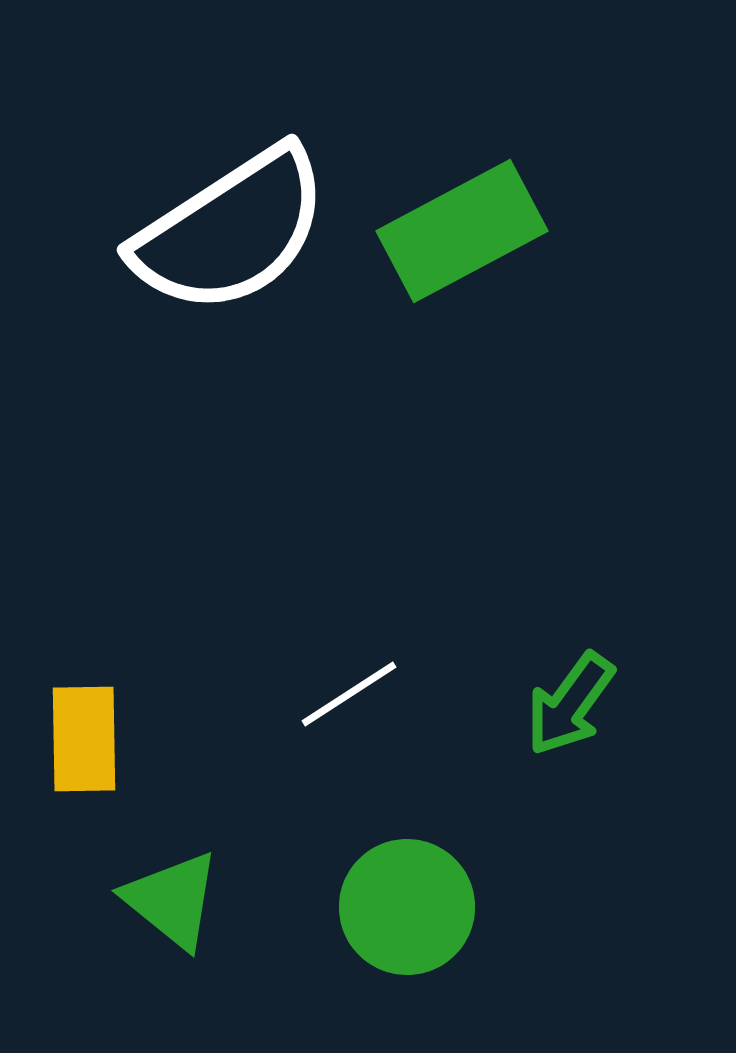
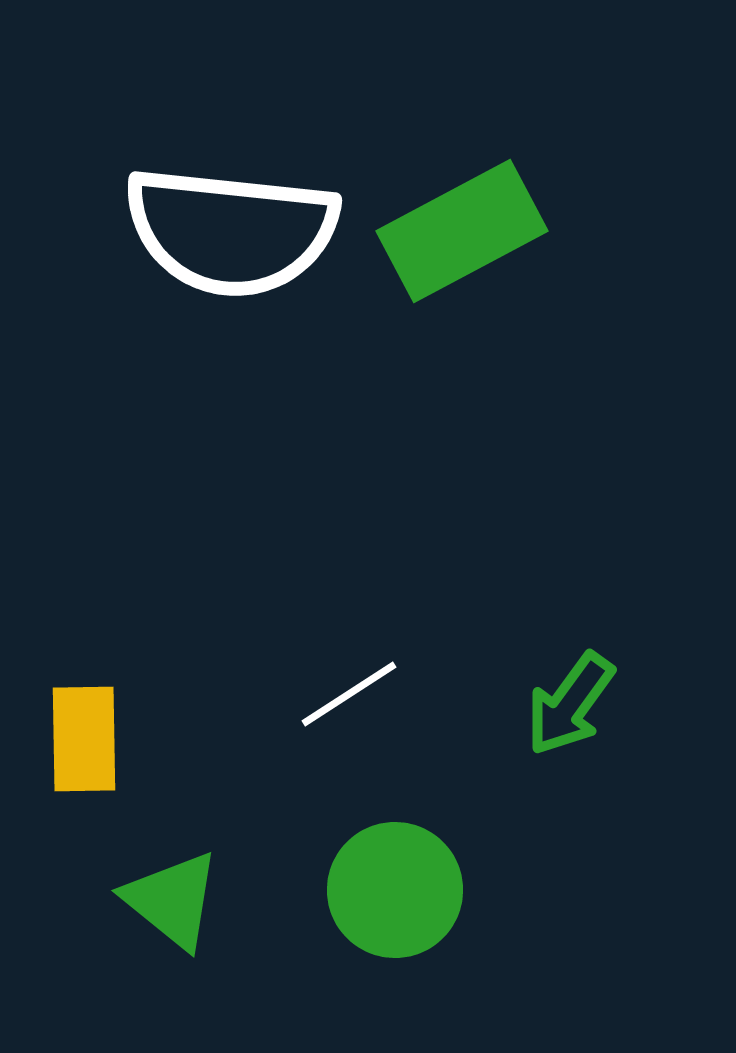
white semicircle: rotated 39 degrees clockwise
green circle: moved 12 px left, 17 px up
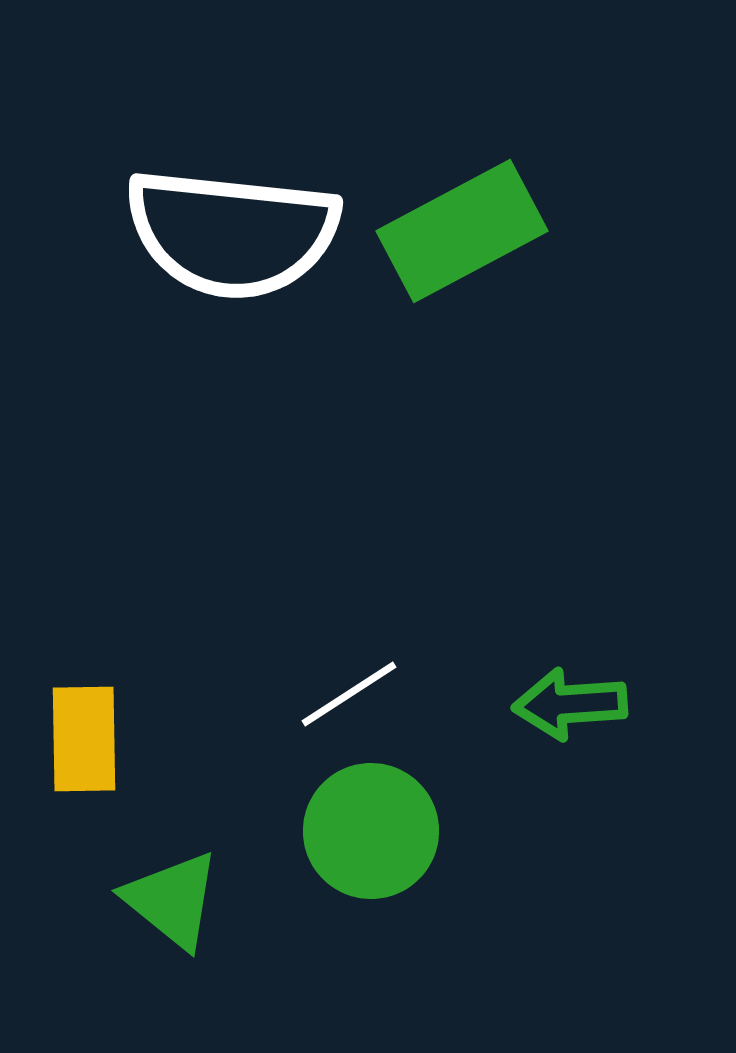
white semicircle: moved 1 px right, 2 px down
green arrow: rotated 50 degrees clockwise
green circle: moved 24 px left, 59 px up
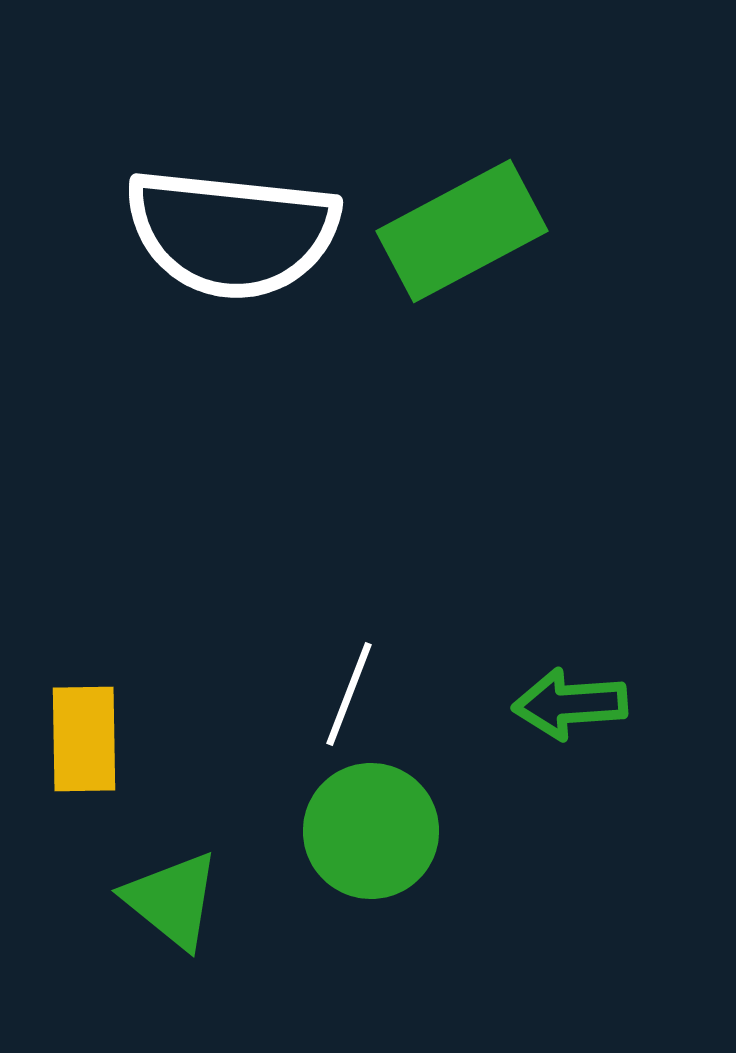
white line: rotated 36 degrees counterclockwise
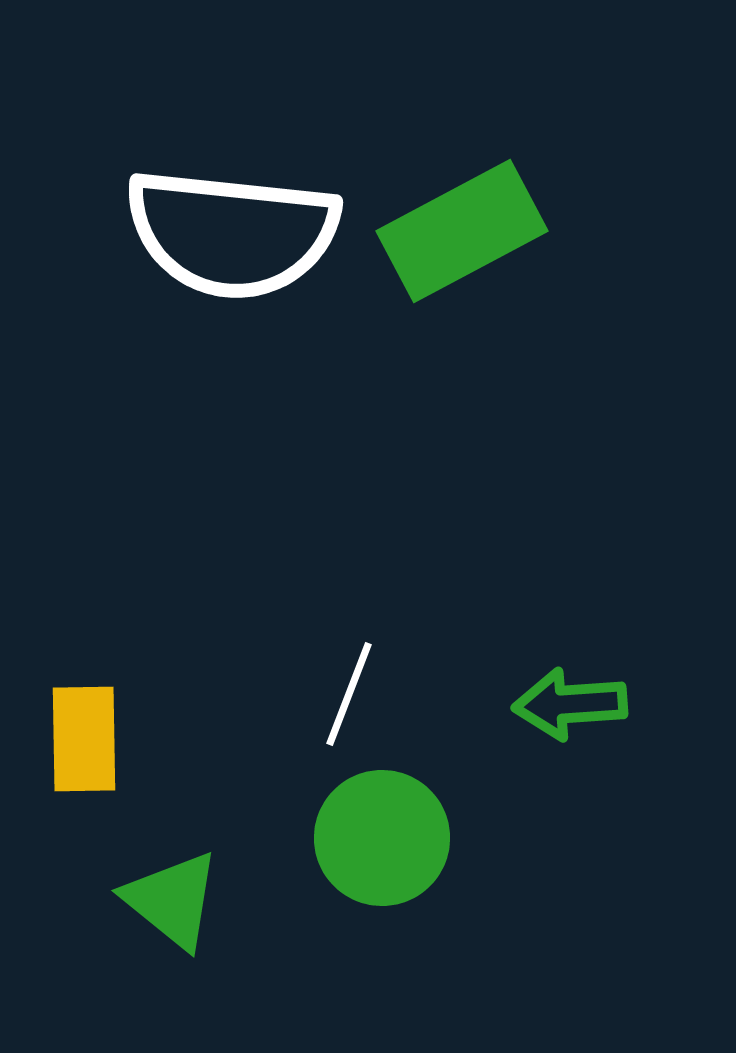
green circle: moved 11 px right, 7 px down
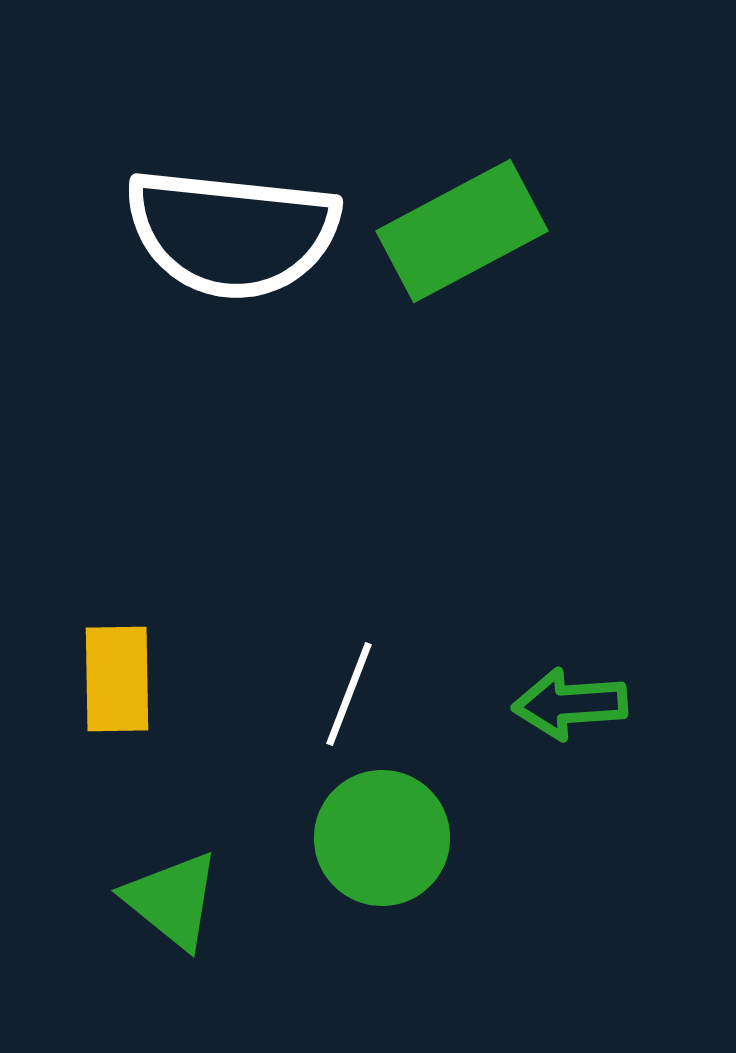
yellow rectangle: moved 33 px right, 60 px up
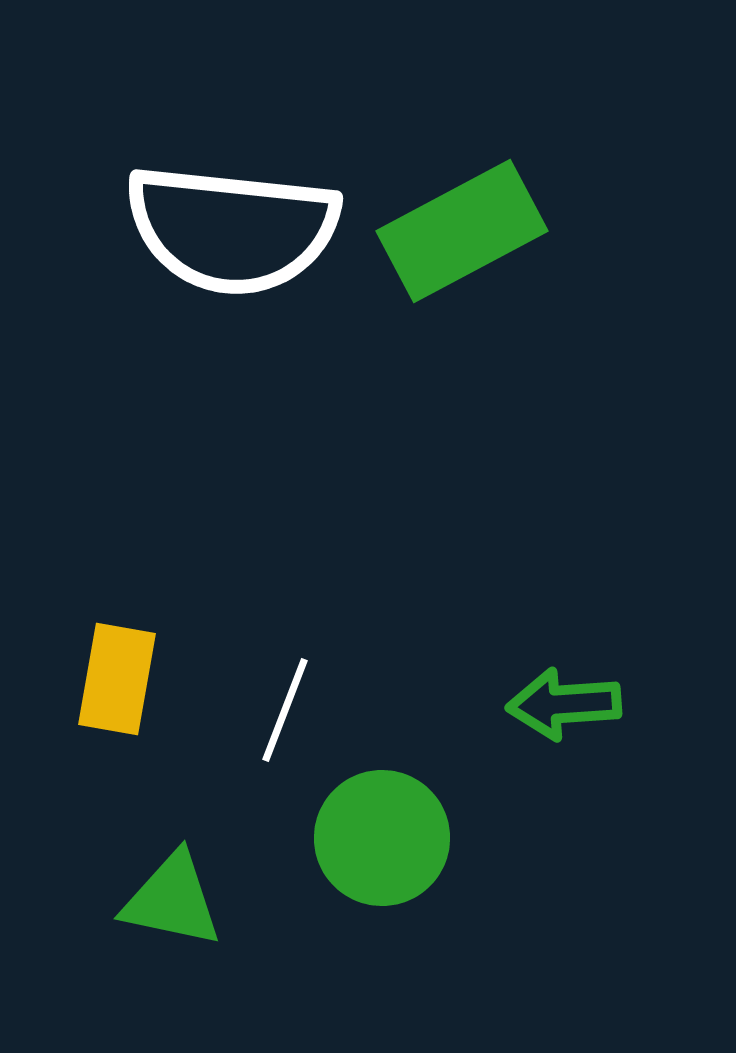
white semicircle: moved 4 px up
yellow rectangle: rotated 11 degrees clockwise
white line: moved 64 px left, 16 px down
green arrow: moved 6 px left
green triangle: rotated 27 degrees counterclockwise
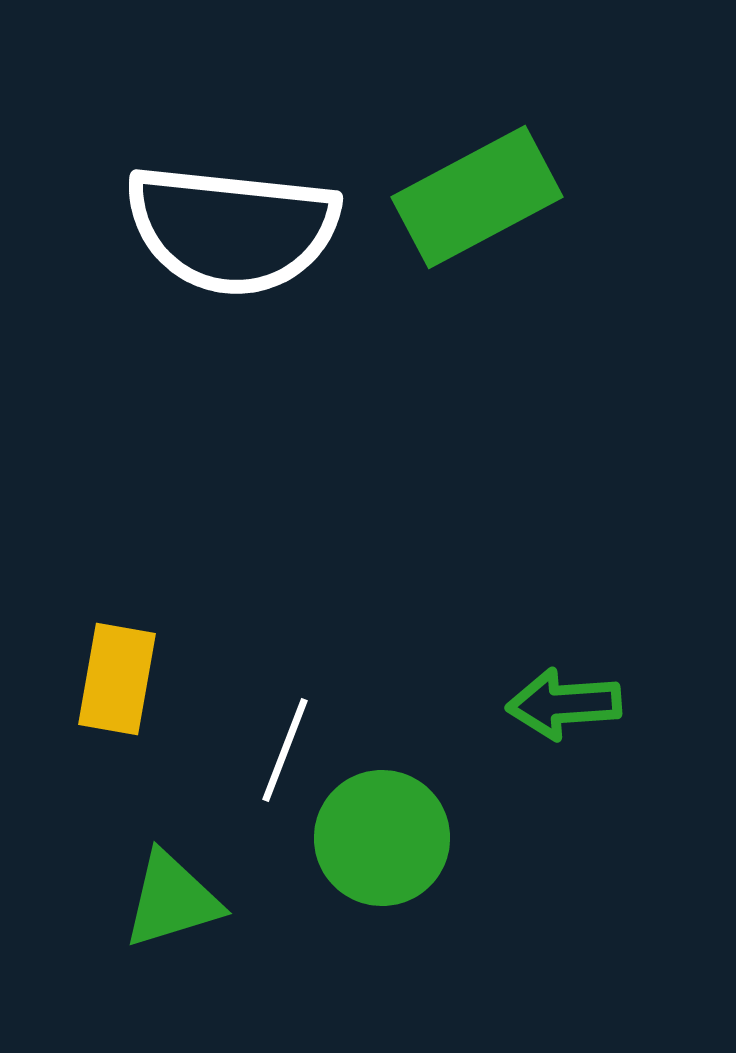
green rectangle: moved 15 px right, 34 px up
white line: moved 40 px down
green triangle: rotated 29 degrees counterclockwise
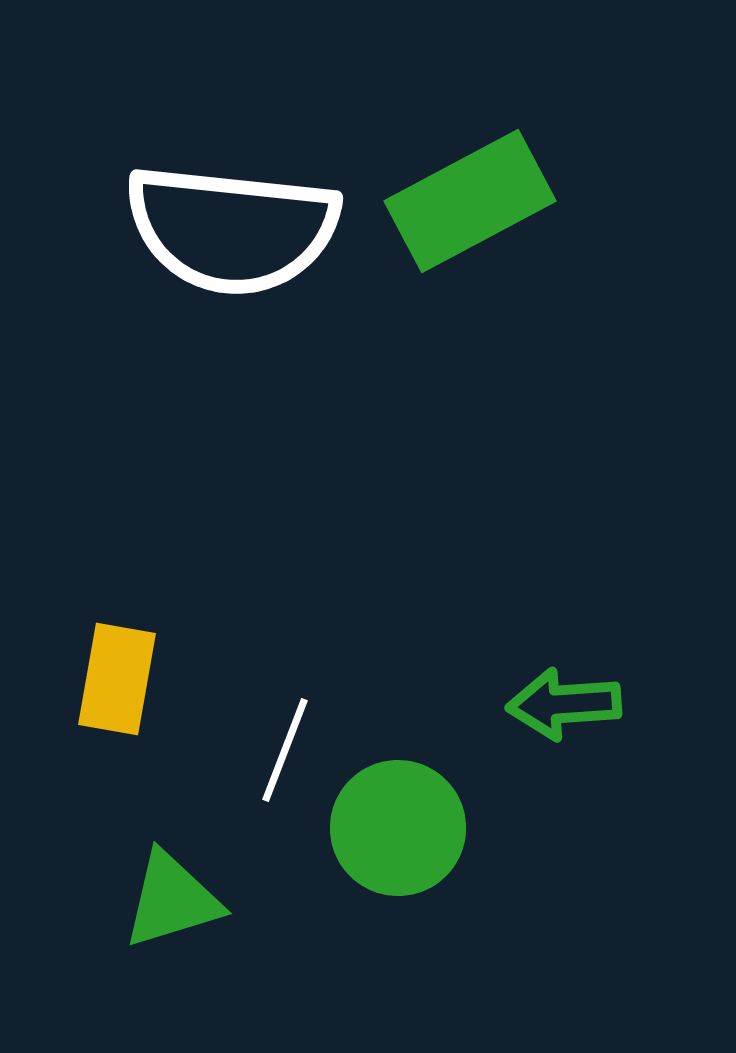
green rectangle: moved 7 px left, 4 px down
green circle: moved 16 px right, 10 px up
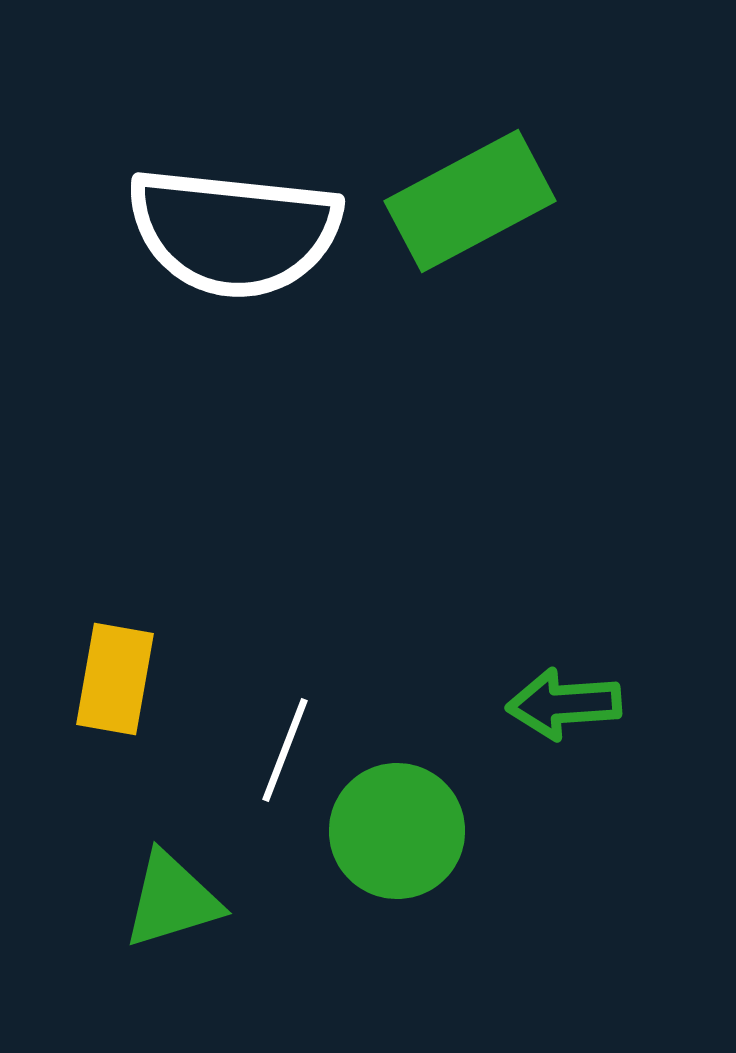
white semicircle: moved 2 px right, 3 px down
yellow rectangle: moved 2 px left
green circle: moved 1 px left, 3 px down
